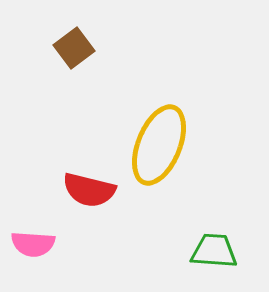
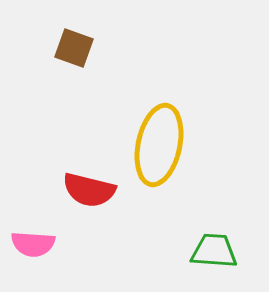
brown square: rotated 33 degrees counterclockwise
yellow ellipse: rotated 10 degrees counterclockwise
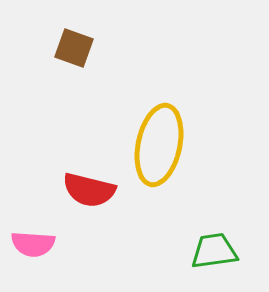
green trapezoid: rotated 12 degrees counterclockwise
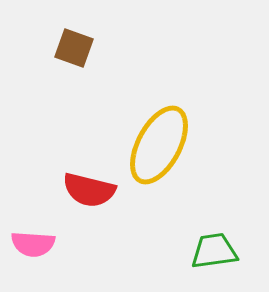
yellow ellipse: rotated 16 degrees clockwise
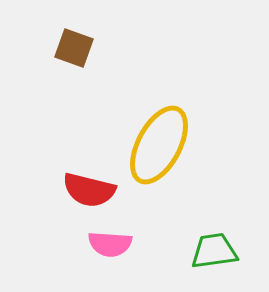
pink semicircle: moved 77 px right
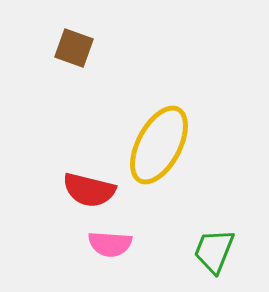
green trapezoid: rotated 60 degrees counterclockwise
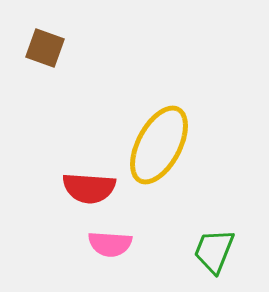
brown square: moved 29 px left
red semicircle: moved 2 px up; rotated 10 degrees counterclockwise
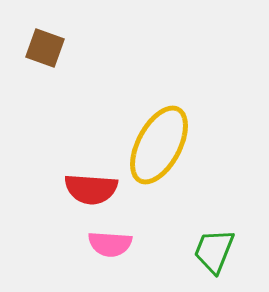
red semicircle: moved 2 px right, 1 px down
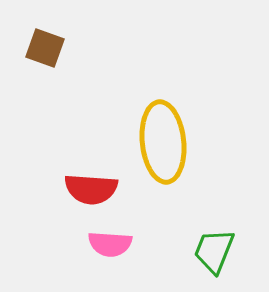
yellow ellipse: moved 4 px right, 3 px up; rotated 34 degrees counterclockwise
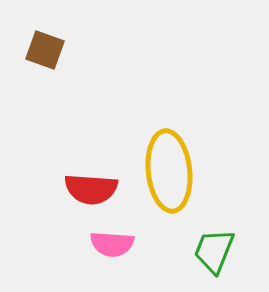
brown square: moved 2 px down
yellow ellipse: moved 6 px right, 29 px down
pink semicircle: moved 2 px right
